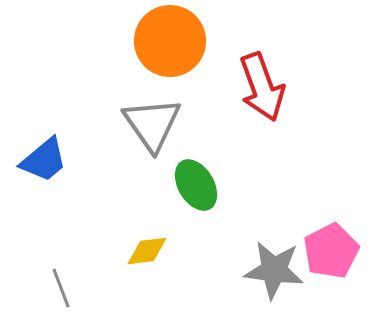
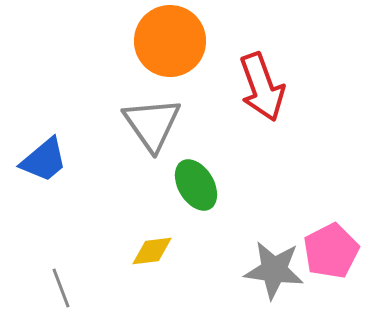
yellow diamond: moved 5 px right
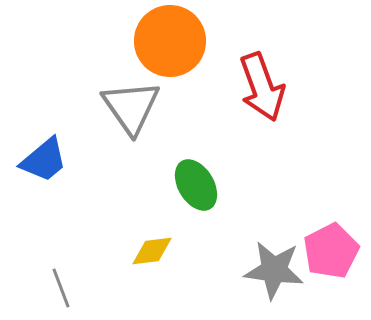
gray triangle: moved 21 px left, 17 px up
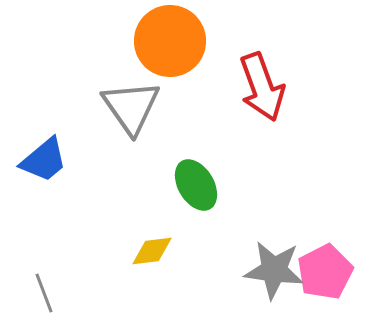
pink pentagon: moved 6 px left, 21 px down
gray line: moved 17 px left, 5 px down
